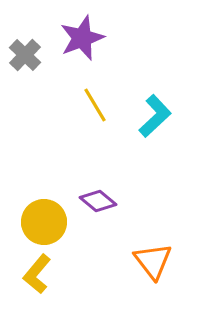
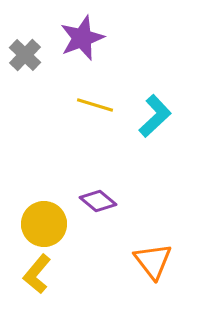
yellow line: rotated 42 degrees counterclockwise
yellow circle: moved 2 px down
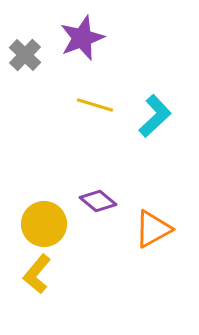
orange triangle: moved 32 px up; rotated 39 degrees clockwise
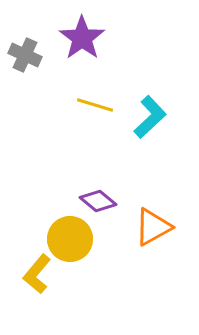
purple star: rotated 15 degrees counterclockwise
gray cross: rotated 20 degrees counterclockwise
cyan L-shape: moved 5 px left, 1 px down
yellow circle: moved 26 px right, 15 px down
orange triangle: moved 2 px up
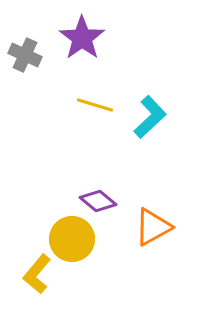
yellow circle: moved 2 px right
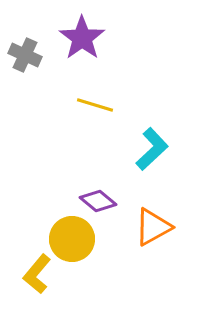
cyan L-shape: moved 2 px right, 32 px down
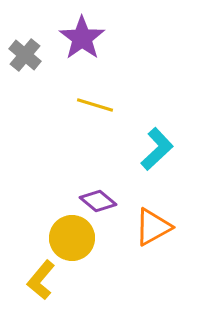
gray cross: rotated 16 degrees clockwise
cyan L-shape: moved 5 px right
yellow circle: moved 1 px up
yellow L-shape: moved 4 px right, 6 px down
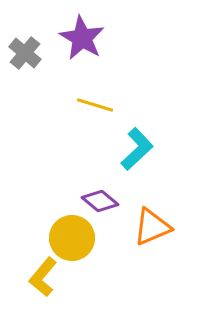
purple star: rotated 6 degrees counterclockwise
gray cross: moved 2 px up
cyan L-shape: moved 20 px left
purple diamond: moved 2 px right
orange triangle: moved 1 px left; rotated 6 degrees clockwise
yellow L-shape: moved 2 px right, 3 px up
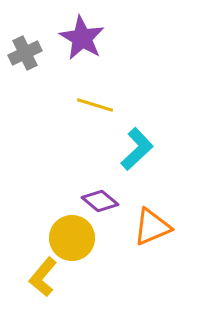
gray cross: rotated 24 degrees clockwise
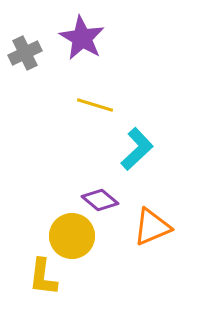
purple diamond: moved 1 px up
yellow circle: moved 2 px up
yellow L-shape: rotated 33 degrees counterclockwise
